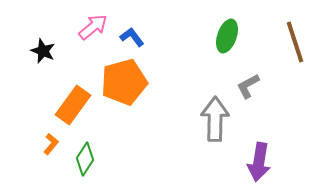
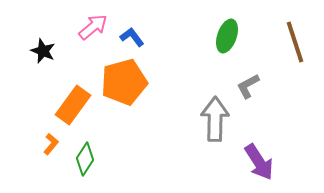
purple arrow: rotated 42 degrees counterclockwise
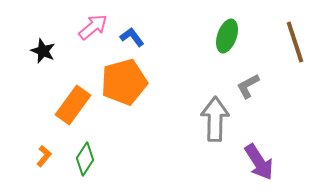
orange L-shape: moved 7 px left, 12 px down
